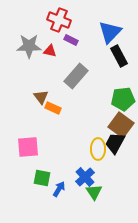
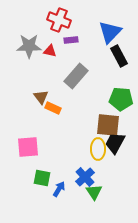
purple rectangle: rotated 32 degrees counterclockwise
green pentagon: moved 2 px left; rotated 10 degrees clockwise
brown square: moved 13 px left; rotated 30 degrees counterclockwise
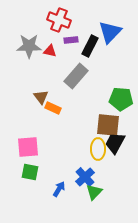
black rectangle: moved 29 px left, 10 px up; rotated 55 degrees clockwise
green square: moved 12 px left, 6 px up
green triangle: rotated 18 degrees clockwise
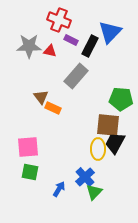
purple rectangle: rotated 32 degrees clockwise
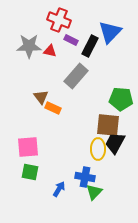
blue cross: rotated 36 degrees counterclockwise
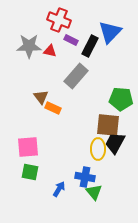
green triangle: rotated 24 degrees counterclockwise
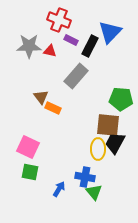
pink square: rotated 30 degrees clockwise
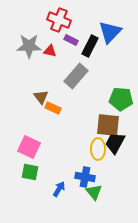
pink square: moved 1 px right
